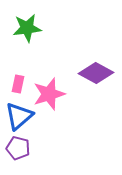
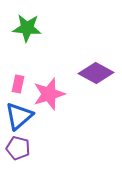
green star: rotated 12 degrees clockwise
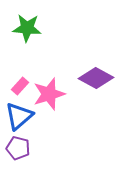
purple diamond: moved 5 px down
pink rectangle: moved 2 px right, 2 px down; rotated 30 degrees clockwise
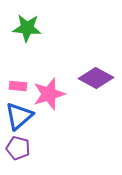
pink rectangle: moved 2 px left; rotated 54 degrees clockwise
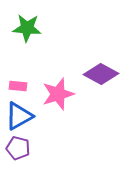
purple diamond: moved 5 px right, 4 px up
pink star: moved 9 px right
blue triangle: rotated 12 degrees clockwise
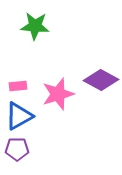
green star: moved 8 px right, 2 px up
purple diamond: moved 6 px down
pink rectangle: rotated 12 degrees counterclockwise
purple pentagon: moved 1 px left, 1 px down; rotated 15 degrees counterclockwise
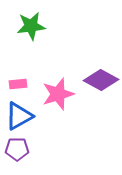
green star: moved 4 px left; rotated 12 degrees counterclockwise
pink rectangle: moved 2 px up
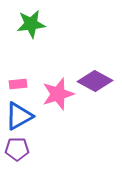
green star: moved 2 px up
purple diamond: moved 6 px left, 1 px down
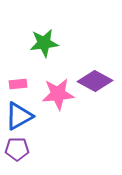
green star: moved 13 px right, 19 px down
pink star: rotated 12 degrees clockwise
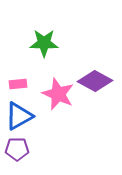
green star: rotated 8 degrees clockwise
pink star: rotated 28 degrees clockwise
